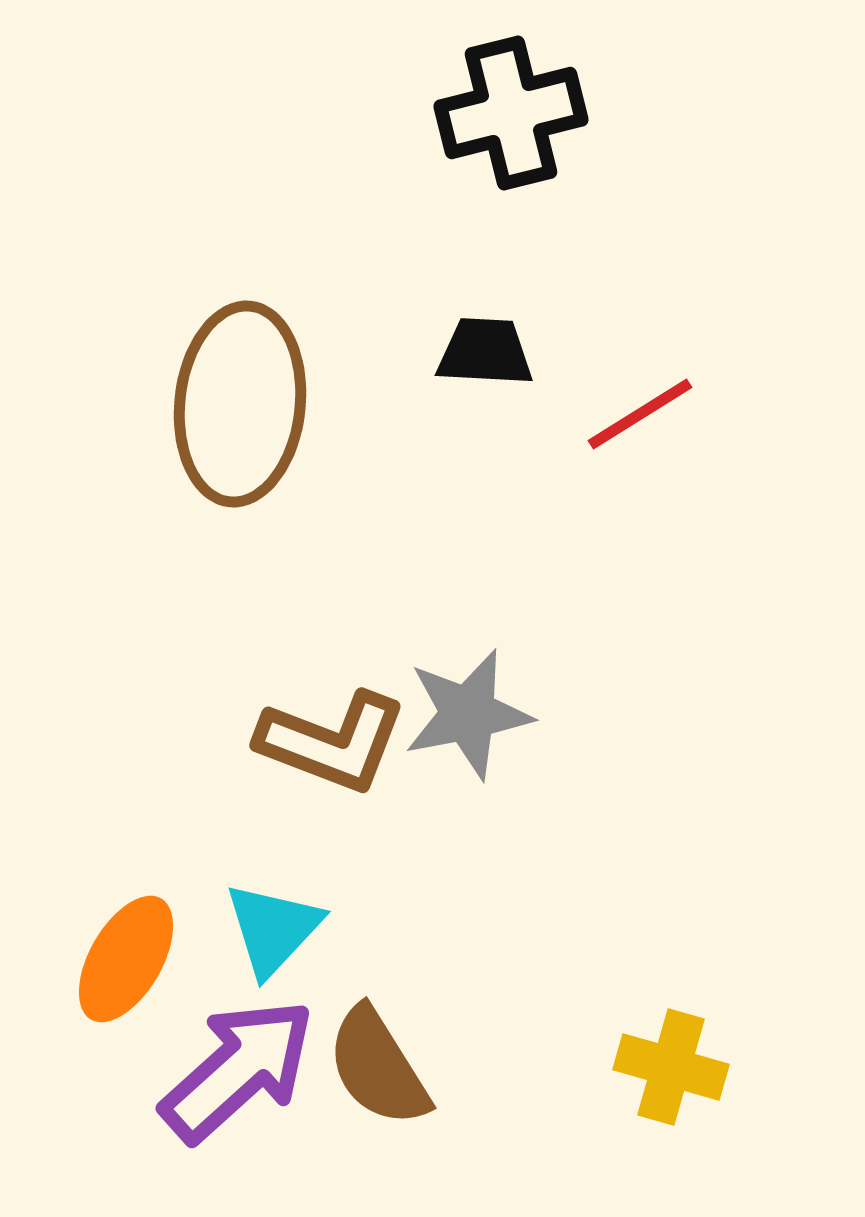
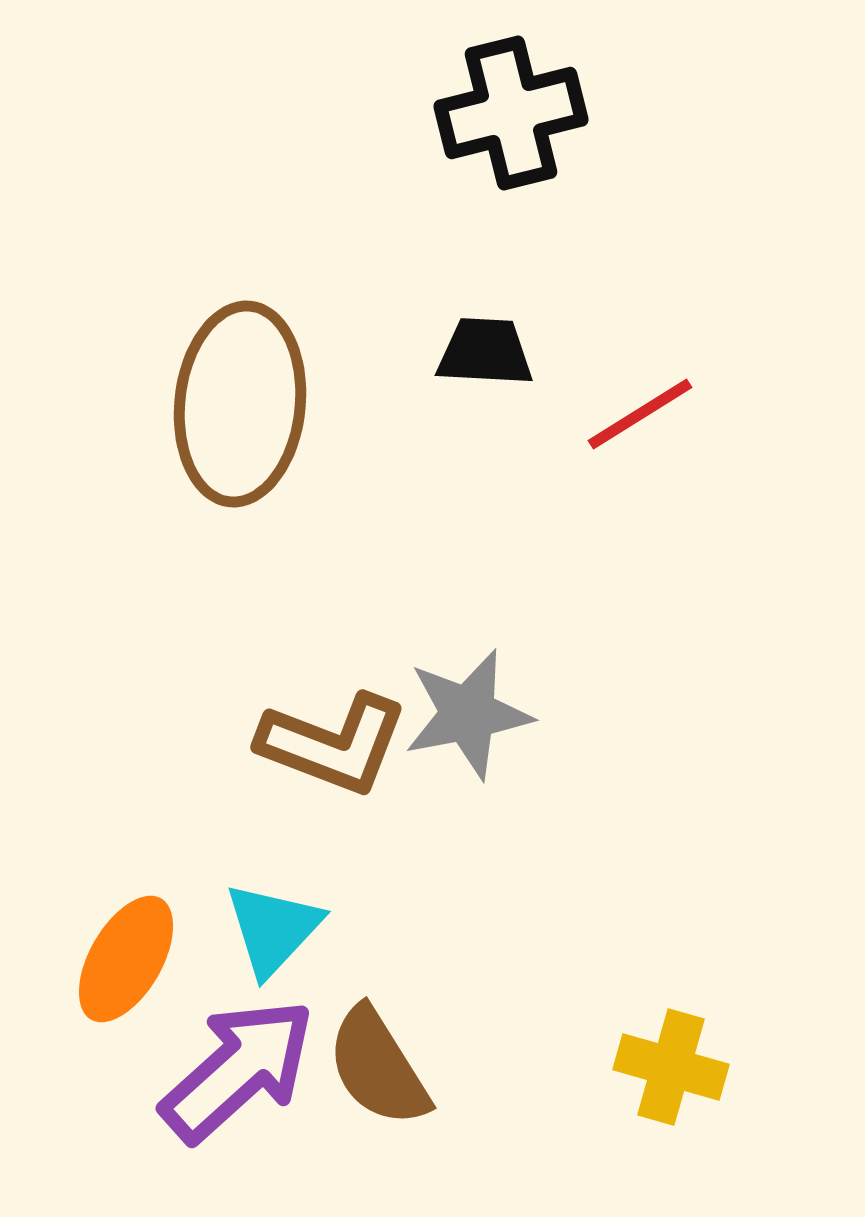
brown L-shape: moved 1 px right, 2 px down
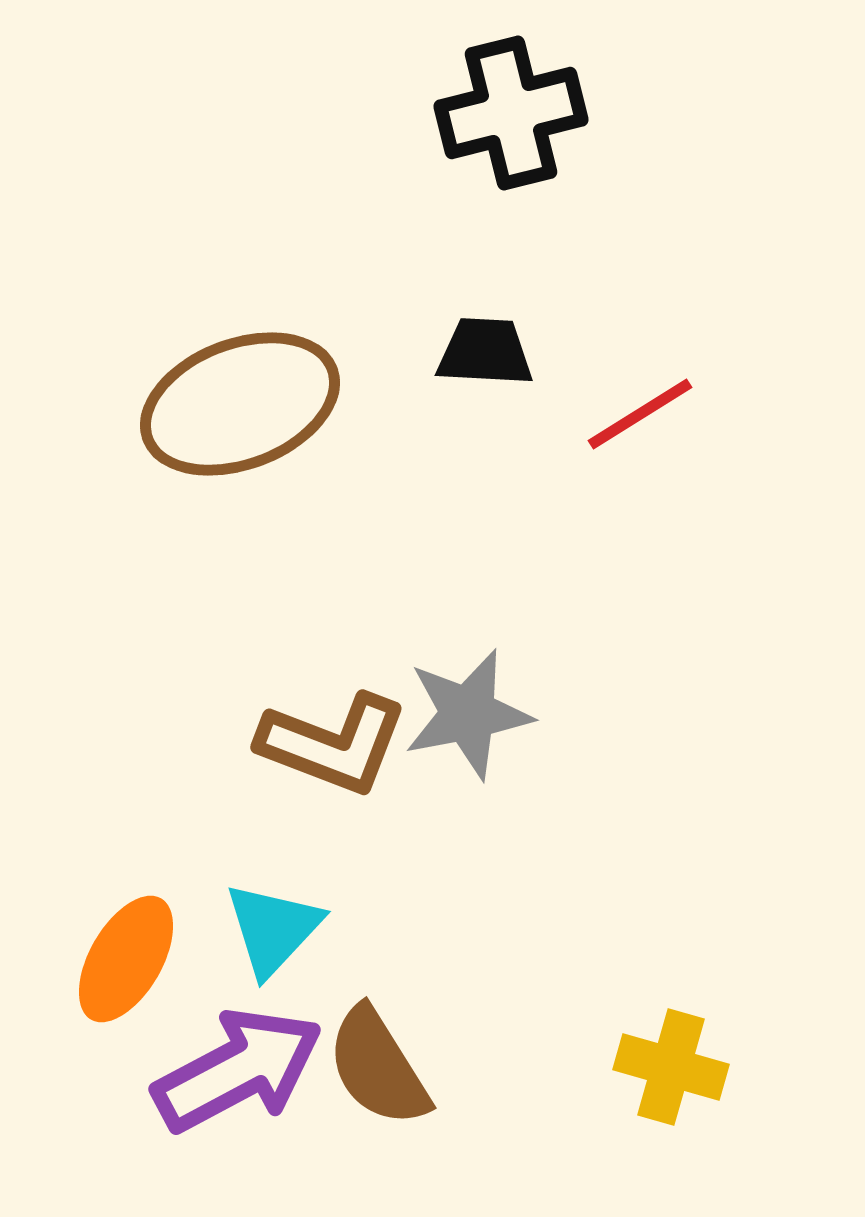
brown ellipse: rotated 63 degrees clockwise
purple arrow: rotated 14 degrees clockwise
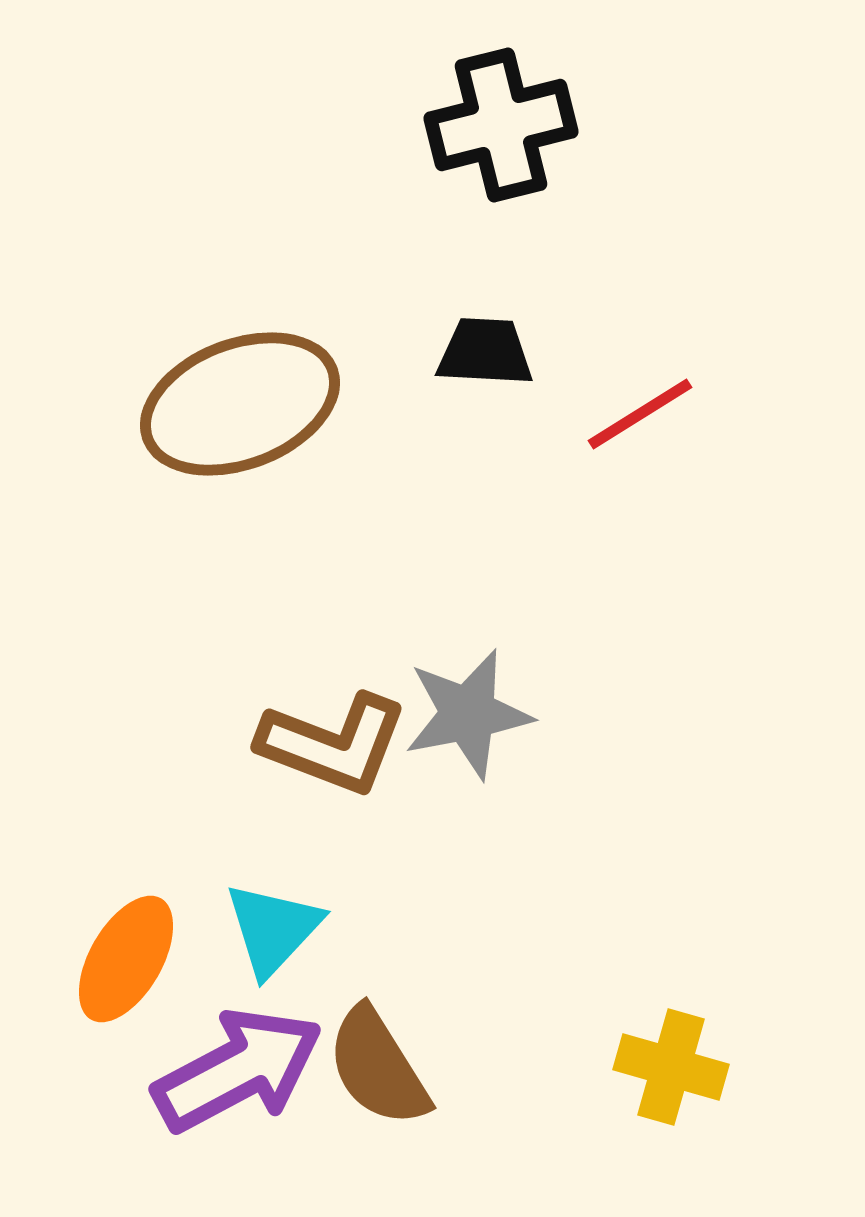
black cross: moved 10 px left, 12 px down
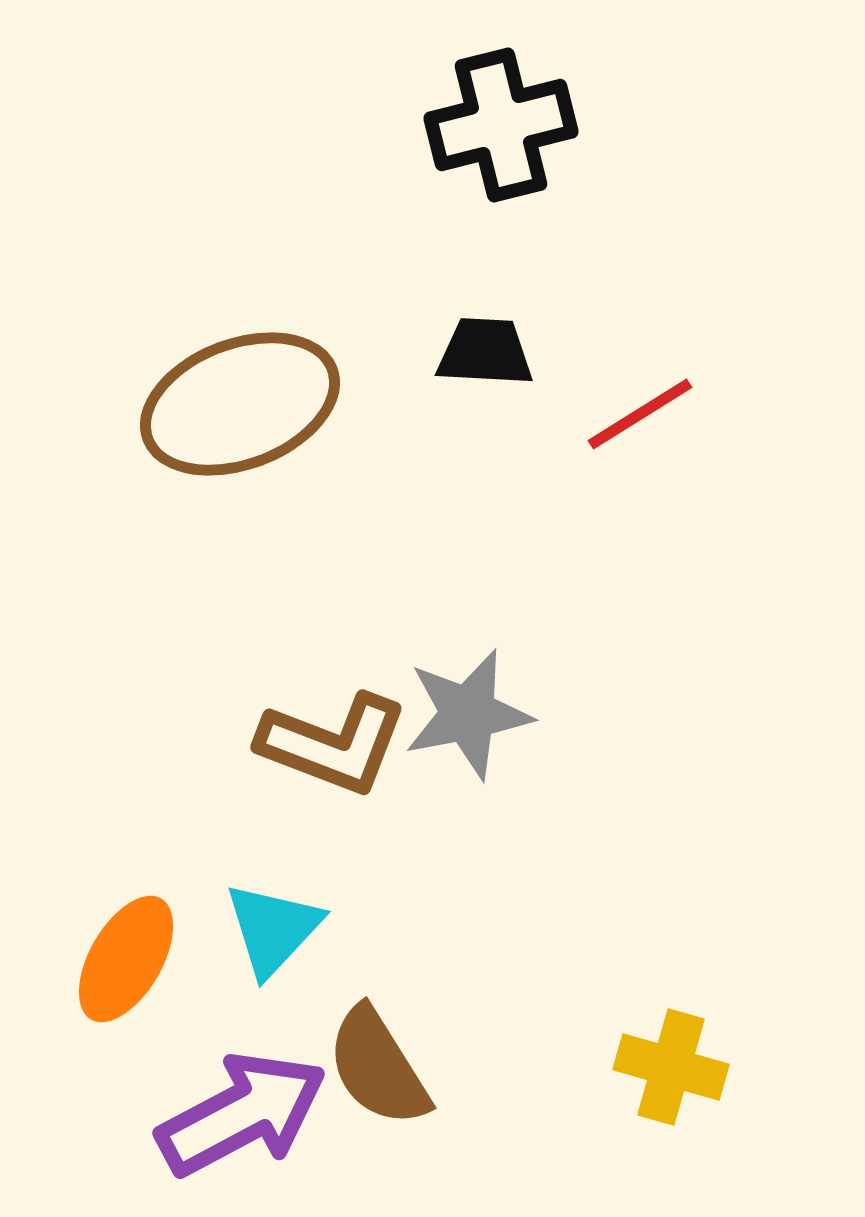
purple arrow: moved 4 px right, 44 px down
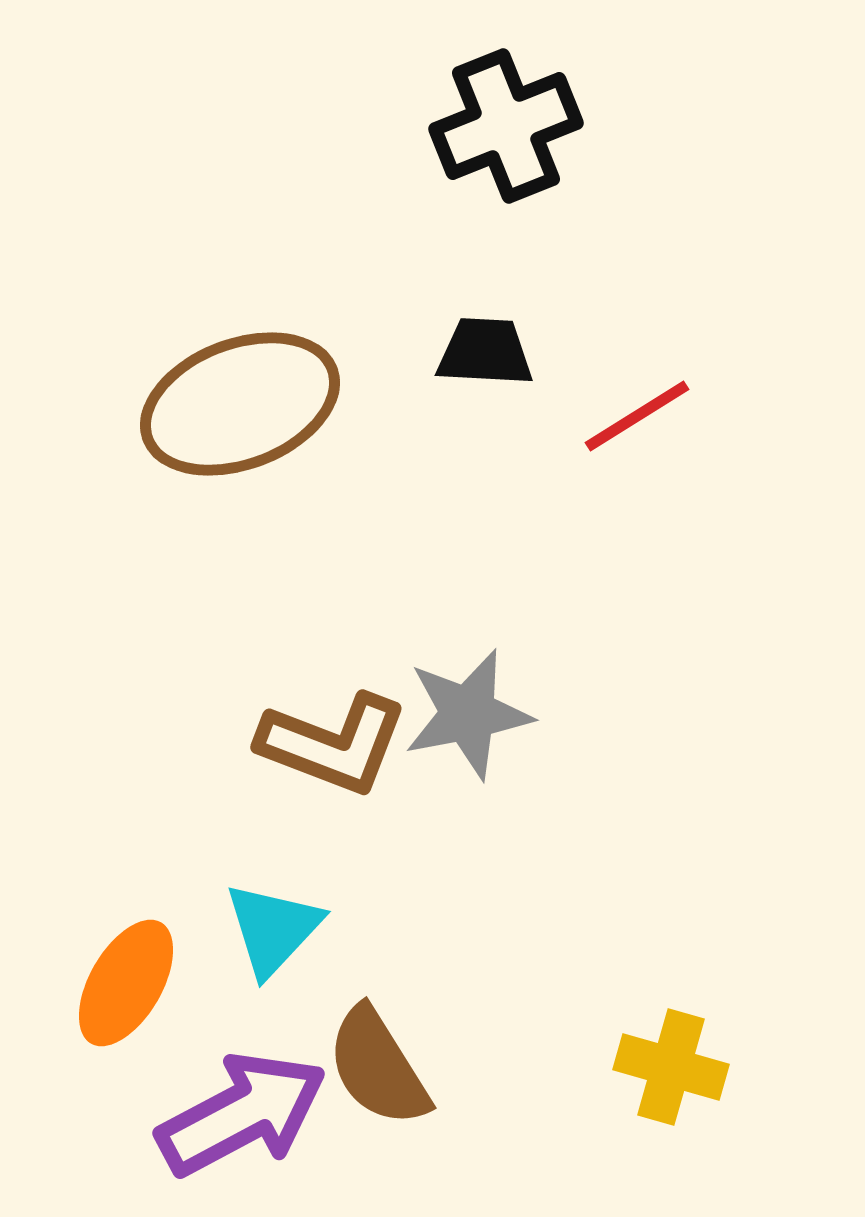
black cross: moved 5 px right, 1 px down; rotated 8 degrees counterclockwise
red line: moved 3 px left, 2 px down
orange ellipse: moved 24 px down
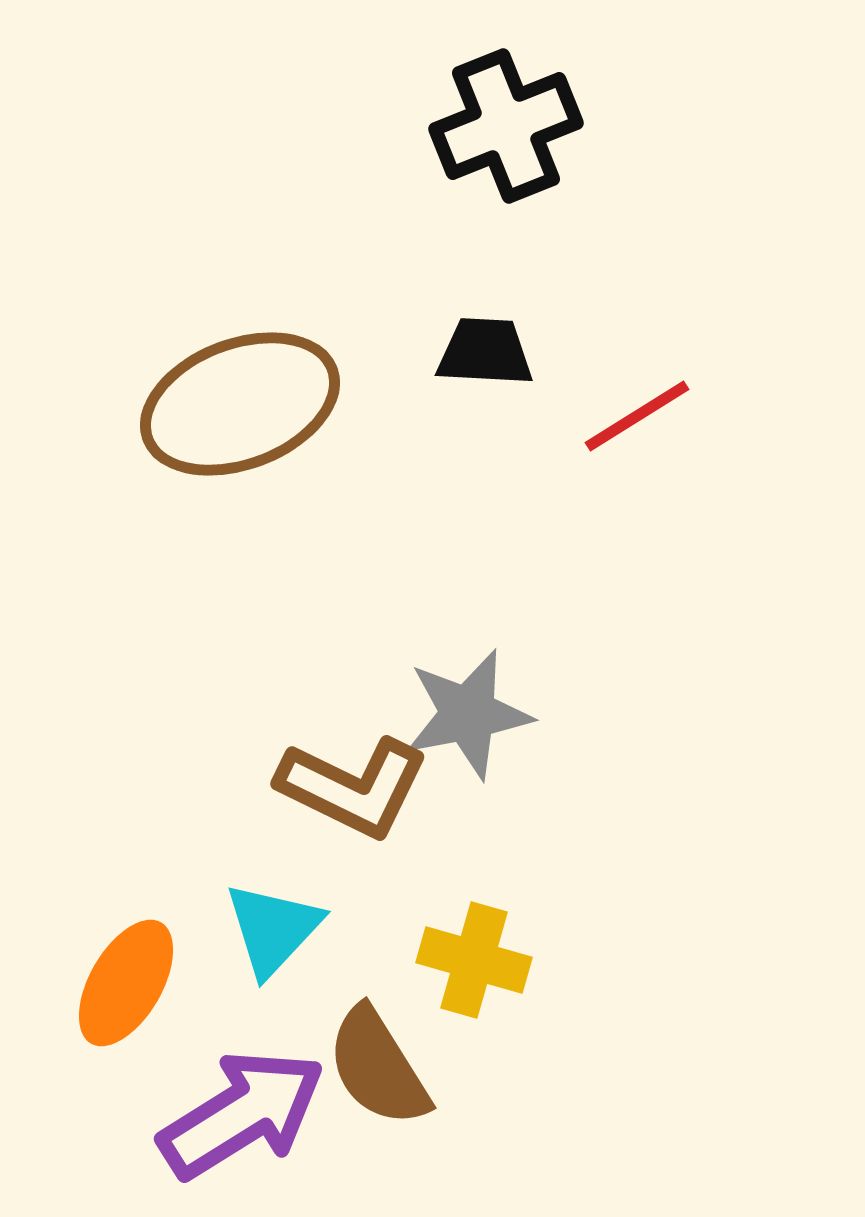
brown L-shape: moved 20 px right, 43 px down; rotated 5 degrees clockwise
yellow cross: moved 197 px left, 107 px up
purple arrow: rotated 4 degrees counterclockwise
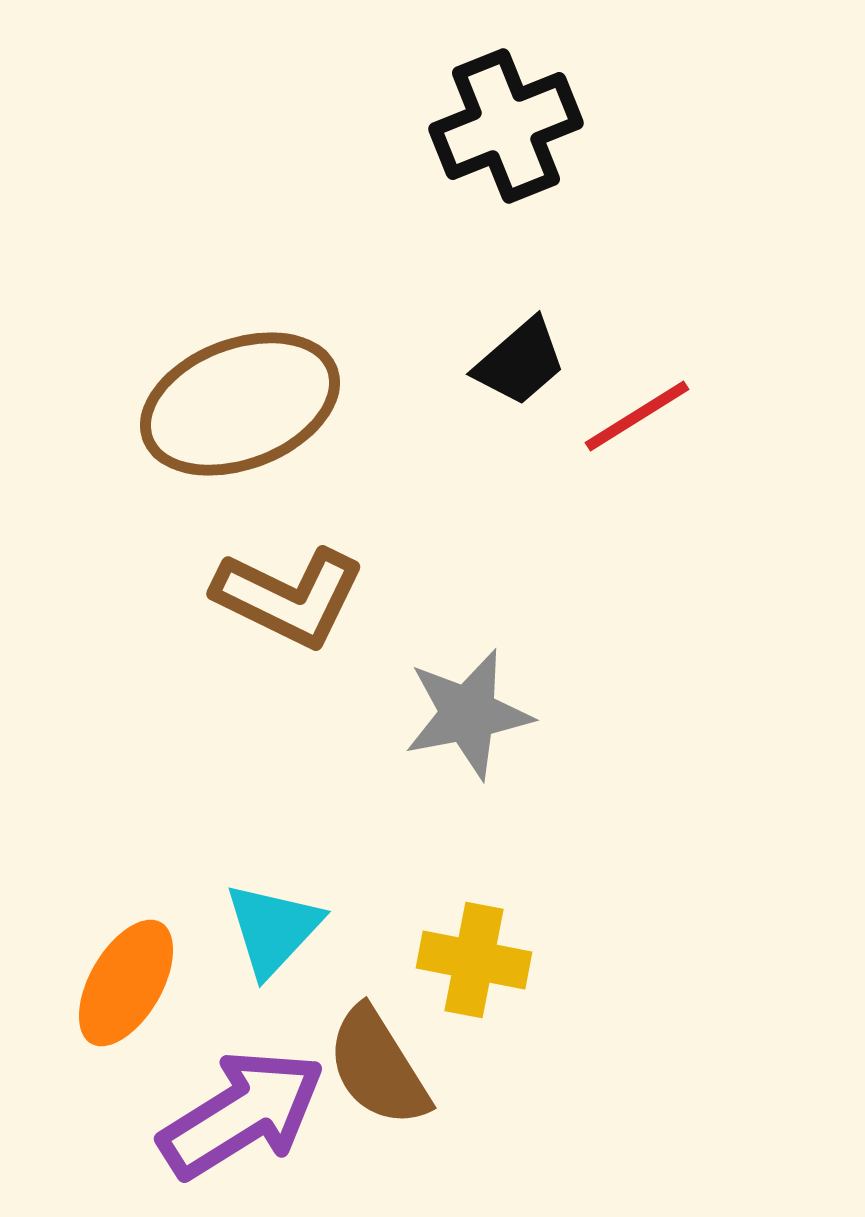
black trapezoid: moved 35 px right, 10 px down; rotated 136 degrees clockwise
brown L-shape: moved 64 px left, 190 px up
yellow cross: rotated 5 degrees counterclockwise
